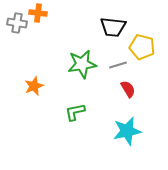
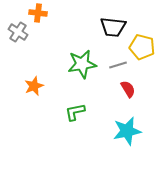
gray cross: moved 1 px right, 9 px down; rotated 24 degrees clockwise
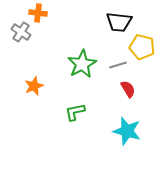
black trapezoid: moved 6 px right, 5 px up
gray cross: moved 3 px right
green star: rotated 20 degrees counterclockwise
cyan star: rotated 28 degrees clockwise
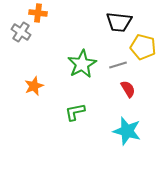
yellow pentagon: moved 1 px right
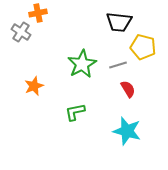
orange cross: rotated 18 degrees counterclockwise
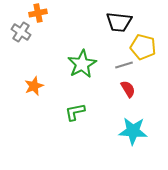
gray line: moved 6 px right
cyan star: moved 6 px right; rotated 12 degrees counterclockwise
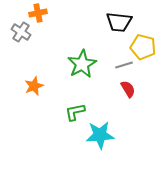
cyan star: moved 33 px left, 4 px down; rotated 8 degrees counterclockwise
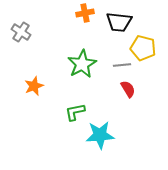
orange cross: moved 47 px right
yellow pentagon: moved 1 px down
gray line: moved 2 px left; rotated 12 degrees clockwise
